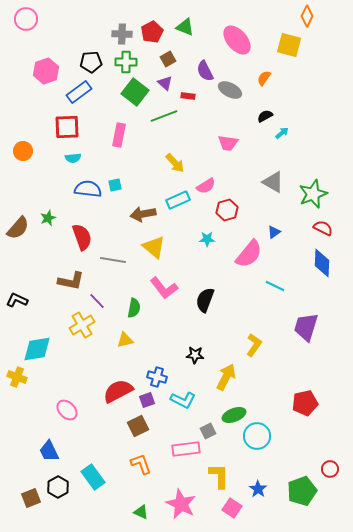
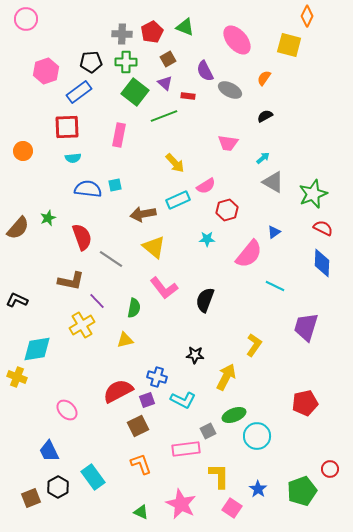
cyan arrow at (282, 133): moved 19 px left, 25 px down
gray line at (113, 260): moved 2 px left, 1 px up; rotated 25 degrees clockwise
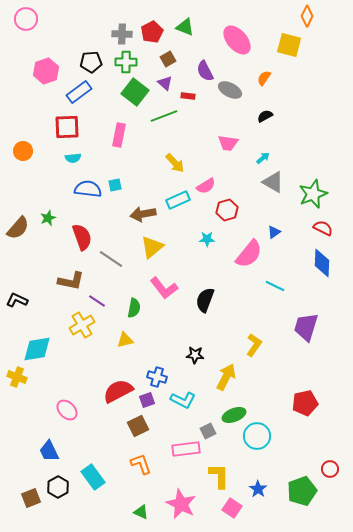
yellow triangle at (154, 247): moved 2 px left; rotated 40 degrees clockwise
purple line at (97, 301): rotated 12 degrees counterclockwise
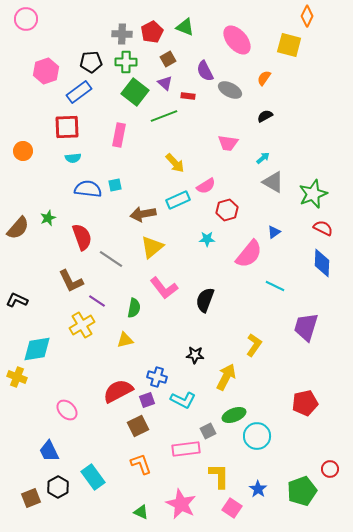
brown L-shape at (71, 281): rotated 52 degrees clockwise
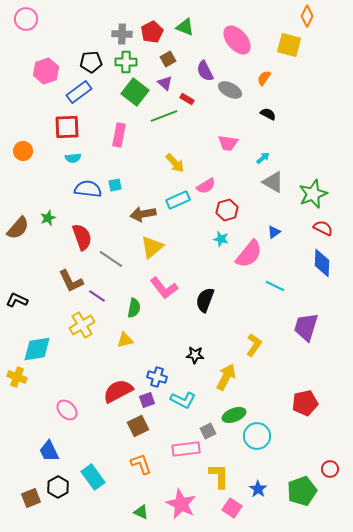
red rectangle at (188, 96): moved 1 px left, 3 px down; rotated 24 degrees clockwise
black semicircle at (265, 116): moved 3 px right, 2 px up; rotated 56 degrees clockwise
cyan star at (207, 239): moved 14 px right; rotated 14 degrees clockwise
purple line at (97, 301): moved 5 px up
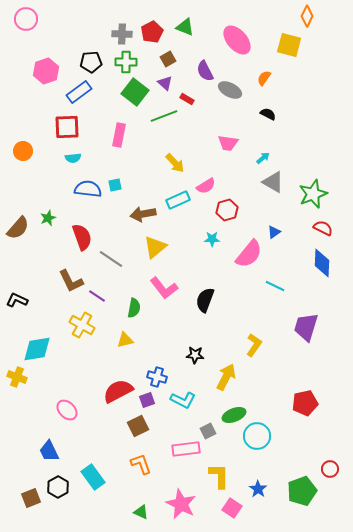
cyan star at (221, 239): moved 9 px left; rotated 14 degrees counterclockwise
yellow triangle at (152, 247): moved 3 px right
yellow cross at (82, 325): rotated 30 degrees counterclockwise
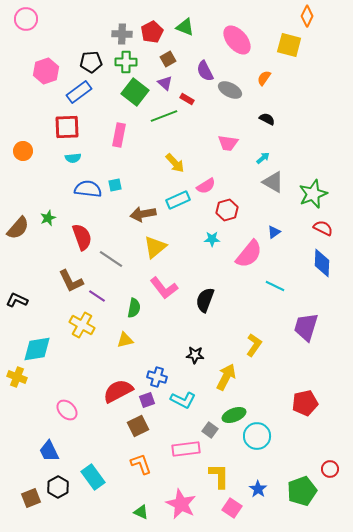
black semicircle at (268, 114): moved 1 px left, 5 px down
gray square at (208, 431): moved 2 px right, 1 px up; rotated 28 degrees counterclockwise
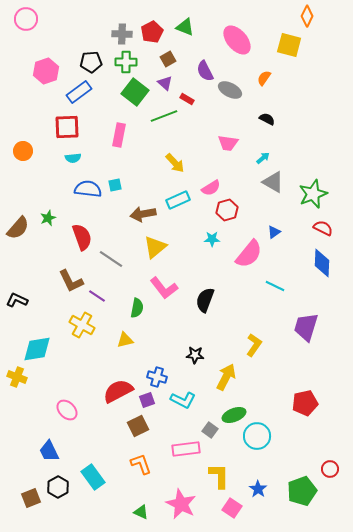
pink semicircle at (206, 186): moved 5 px right, 2 px down
green semicircle at (134, 308): moved 3 px right
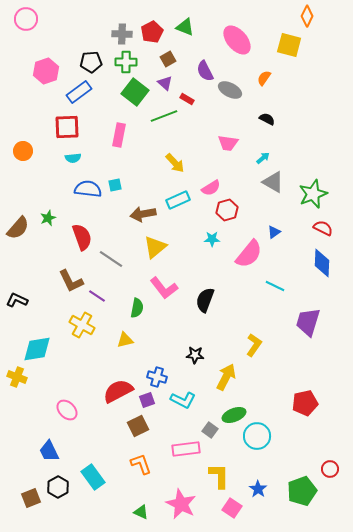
purple trapezoid at (306, 327): moved 2 px right, 5 px up
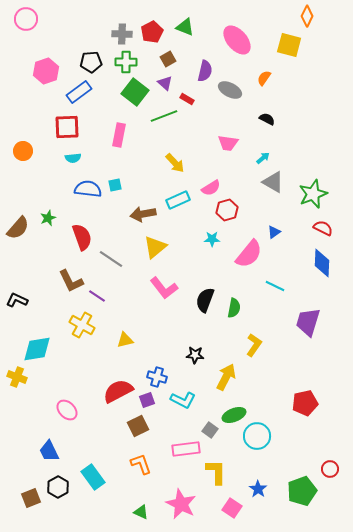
purple semicircle at (205, 71): rotated 140 degrees counterclockwise
green semicircle at (137, 308): moved 97 px right
yellow L-shape at (219, 476): moved 3 px left, 4 px up
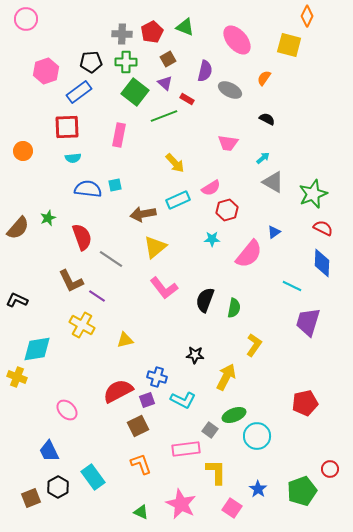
cyan line at (275, 286): moved 17 px right
